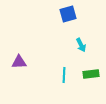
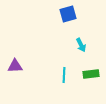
purple triangle: moved 4 px left, 4 px down
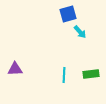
cyan arrow: moved 1 px left, 13 px up; rotated 16 degrees counterclockwise
purple triangle: moved 3 px down
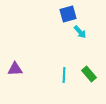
green rectangle: moved 2 px left; rotated 56 degrees clockwise
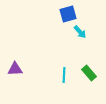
green rectangle: moved 1 px up
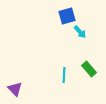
blue square: moved 1 px left, 2 px down
purple triangle: moved 20 px down; rotated 49 degrees clockwise
green rectangle: moved 4 px up
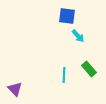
blue square: rotated 24 degrees clockwise
cyan arrow: moved 2 px left, 4 px down
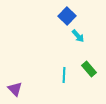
blue square: rotated 36 degrees clockwise
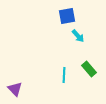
blue square: rotated 36 degrees clockwise
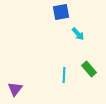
blue square: moved 6 px left, 4 px up
cyan arrow: moved 2 px up
purple triangle: rotated 21 degrees clockwise
